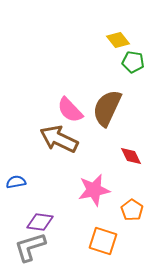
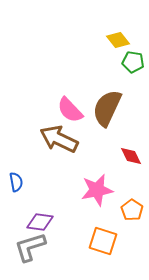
blue semicircle: rotated 90 degrees clockwise
pink star: moved 3 px right
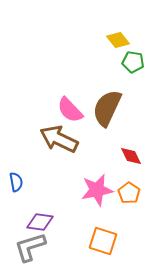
orange pentagon: moved 3 px left, 17 px up
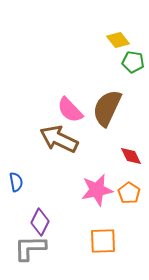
purple diamond: rotated 72 degrees counterclockwise
orange square: rotated 20 degrees counterclockwise
gray L-shape: moved 1 px down; rotated 16 degrees clockwise
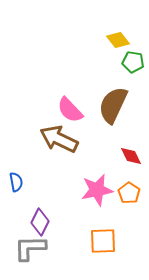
brown semicircle: moved 6 px right, 3 px up
